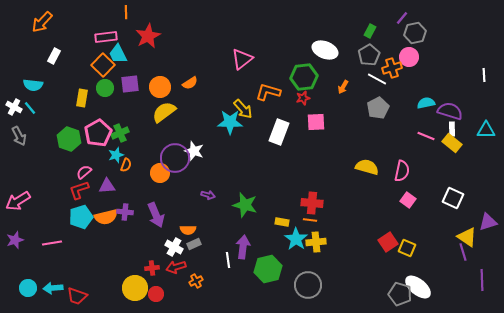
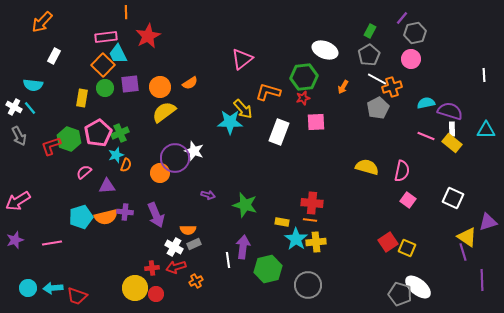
pink circle at (409, 57): moved 2 px right, 2 px down
orange cross at (392, 68): moved 19 px down
red L-shape at (79, 190): moved 28 px left, 44 px up
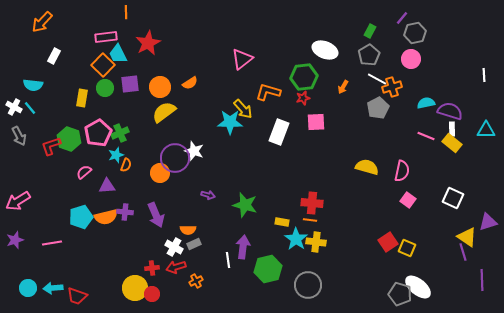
red star at (148, 36): moved 7 px down
yellow cross at (316, 242): rotated 12 degrees clockwise
red circle at (156, 294): moved 4 px left
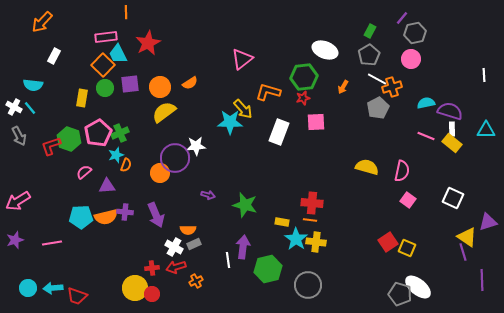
white star at (194, 151): moved 2 px right, 5 px up; rotated 24 degrees counterclockwise
cyan pentagon at (81, 217): rotated 15 degrees clockwise
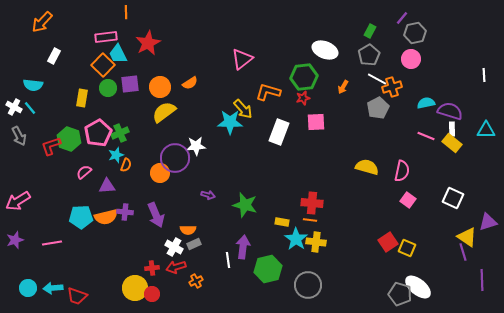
green circle at (105, 88): moved 3 px right
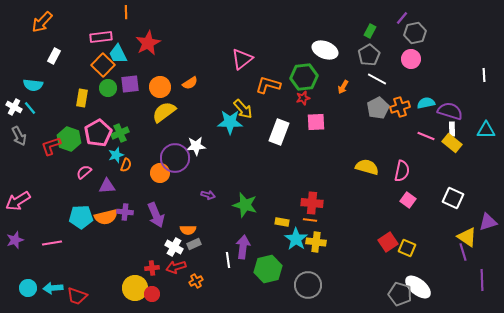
pink rectangle at (106, 37): moved 5 px left
orange cross at (392, 87): moved 8 px right, 20 px down
orange L-shape at (268, 92): moved 7 px up
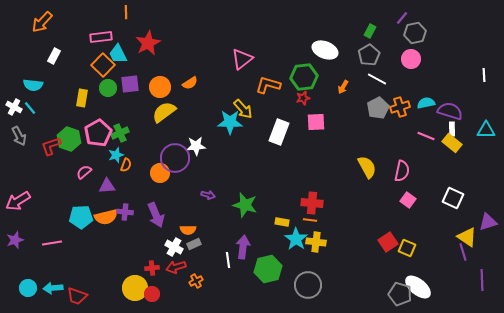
yellow semicircle at (367, 167): rotated 45 degrees clockwise
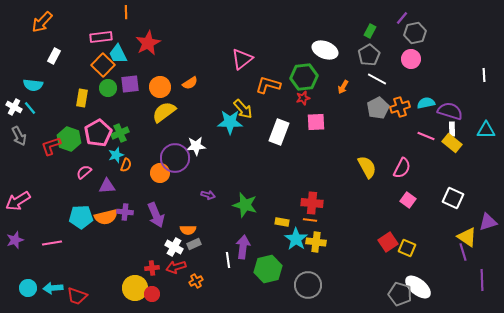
pink semicircle at (402, 171): moved 3 px up; rotated 15 degrees clockwise
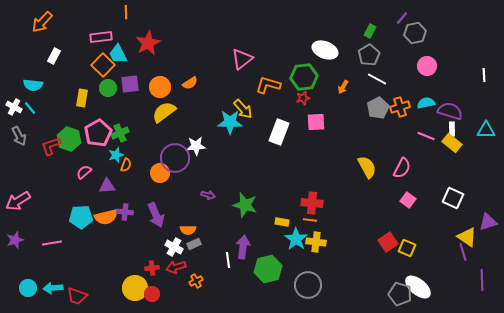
pink circle at (411, 59): moved 16 px right, 7 px down
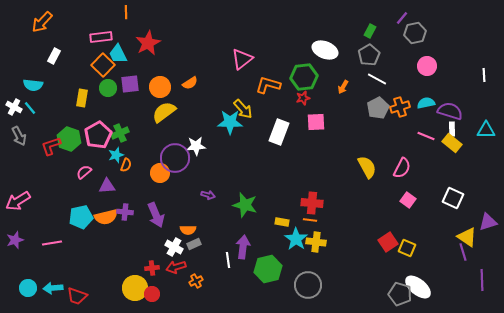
pink pentagon at (98, 133): moved 2 px down
cyan pentagon at (81, 217): rotated 10 degrees counterclockwise
